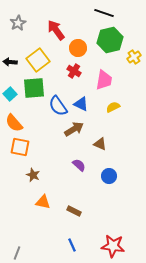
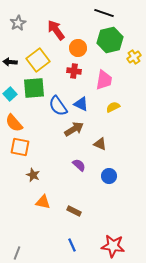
red cross: rotated 24 degrees counterclockwise
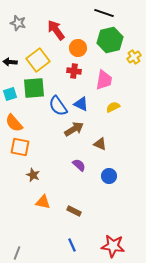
gray star: rotated 28 degrees counterclockwise
cyan square: rotated 24 degrees clockwise
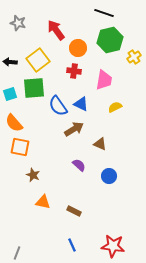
yellow semicircle: moved 2 px right
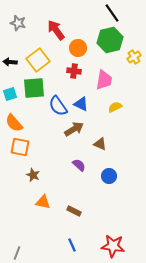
black line: moved 8 px right; rotated 36 degrees clockwise
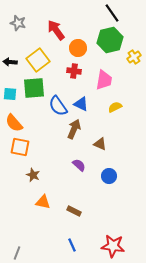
cyan square: rotated 24 degrees clockwise
brown arrow: rotated 36 degrees counterclockwise
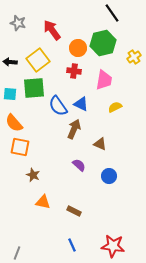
red arrow: moved 4 px left
green hexagon: moved 7 px left, 3 px down
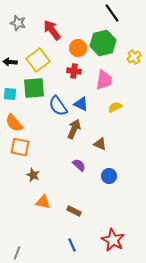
red star: moved 6 px up; rotated 20 degrees clockwise
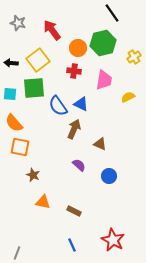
black arrow: moved 1 px right, 1 px down
yellow semicircle: moved 13 px right, 10 px up
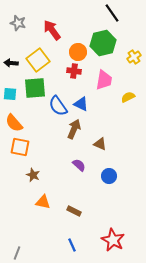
orange circle: moved 4 px down
green square: moved 1 px right
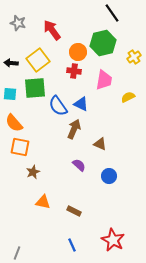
brown star: moved 3 px up; rotated 24 degrees clockwise
